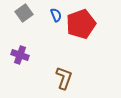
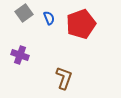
blue semicircle: moved 7 px left, 3 px down
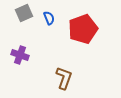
gray square: rotated 12 degrees clockwise
red pentagon: moved 2 px right, 5 px down
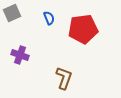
gray square: moved 12 px left
red pentagon: rotated 12 degrees clockwise
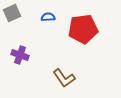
blue semicircle: moved 1 px left, 1 px up; rotated 72 degrees counterclockwise
brown L-shape: rotated 125 degrees clockwise
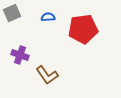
brown L-shape: moved 17 px left, 3 px up
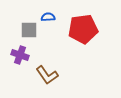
gray square: moved 17 px right, 17 px down; rotated 24 degrees clockwise
